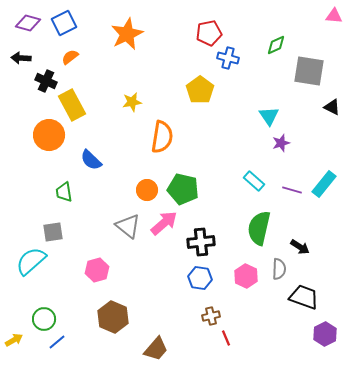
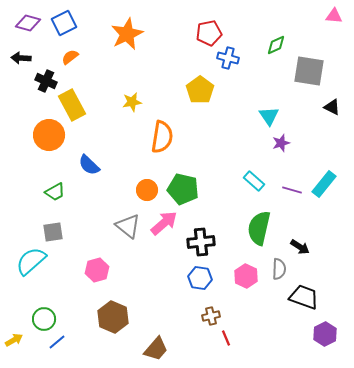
blue semicircle at (91, 160): moved 2 px left, 5 px down
green trapezoid at (64, 192): moved 9 px left; rotated 110 degrees counterclockwise
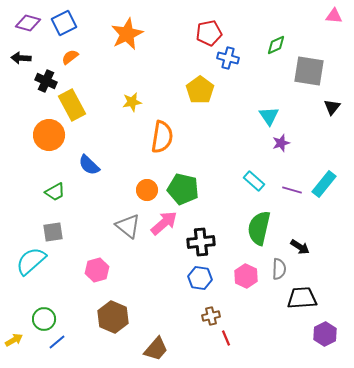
black triangle at (332, 107): rotated 42 degrees clockwise
black trapezoid at (304, 297): moved 2 px left, 1 px down; rotated 24 degrees counterclockwise
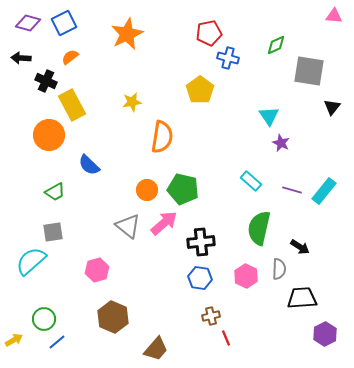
purple star at (281, 143): rotated 30 degrees counterclockwise
cyan rectangle at (254, 181): moved 3 px left
cyan rectangle at (324, 184): moved 7 px down
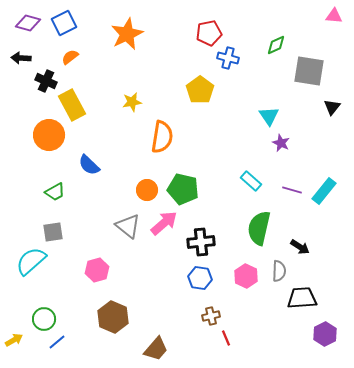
gray semicircle at (279, 269): moved 2 px down
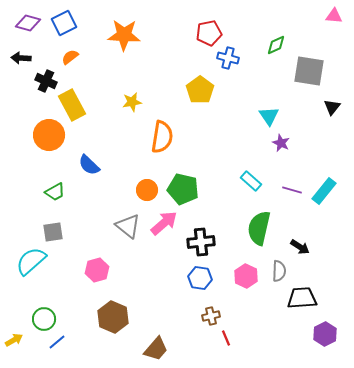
orange star at (127, 34): moved 3 px left, 1 px down; rotated 28 degrees clockwise
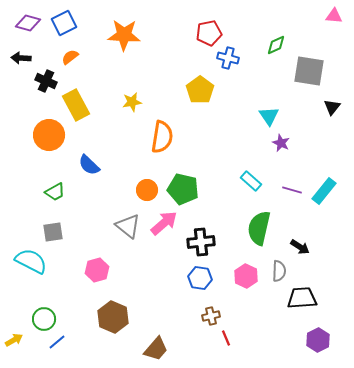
yellow rectangle at (72, 105): moved 4 px right
cyan semicircle at (31, 261): rotated 68 degrees clockwise
purple hexagon at (325, 334): moved 7 px left, 6 px down
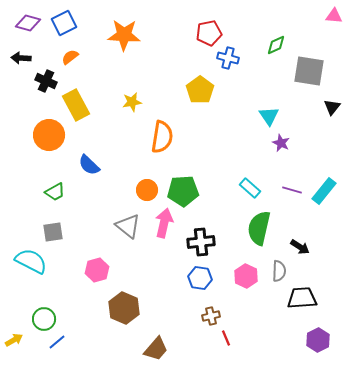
cyan rectangle at (251, 181): moved 1 px left, 7 px down
green pentagon at (183, 189): moved 2 px down; rotated 16 degrees counterclockwise
pink arrow at (164, 223): rotated 36 degrees counterclockwise
brown hexagon at (113, 317): moved 11 px right, 9 px up
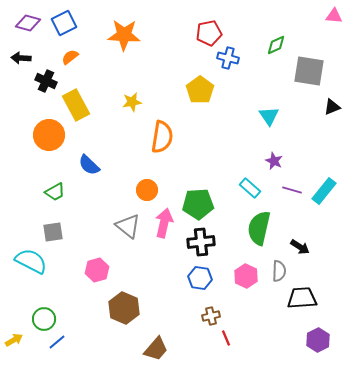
black triangle at (332, 107): rotated 30 degrees clockwise
purple star at (281, 143): moved 7 px left, 18 px down
green pentagon at (183, 191): moved 15 px right, 13 px down
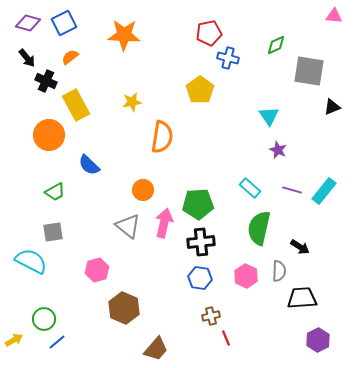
black arrow at (21, 58): moved 6 px right; rotated 132 degrees counterclockwise
purple star at (274, 161): moved 4 px right, 11 px up
orange circle at (147, 190): moved 4 px left
